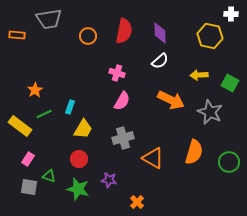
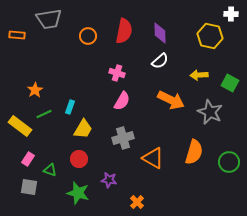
green triangle: moved 1 px right, 6 px up
green star: moved 4 px down
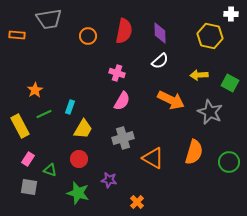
yellow rectangle: rotated 25 degrees clockwise
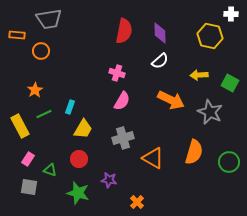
orange circle: moved 47 px left, 15 px down
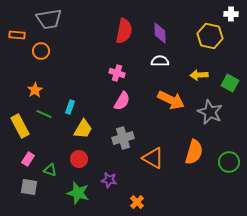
white semicircle: rotated 138 degrees counterclockwise
green line: rotated 49 degrees clockwise
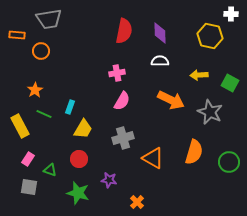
pink cross: rotated 28 degrees counterclockwise
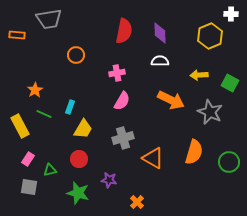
yellow hexagon: rotated 25 degrees clockwise
orange circle: moved 35 px right, 4 px down
green triangle: rotated 32 degrees counterclockwise
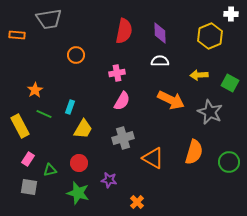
red circle: moved 4 px down
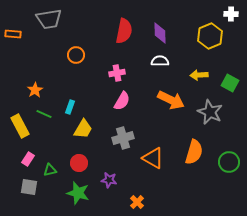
orange rectangle: moved 4 px left, 1 px up
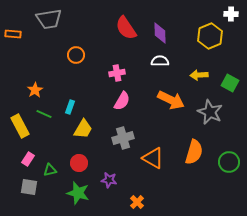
red semicircle: moved 2 px right, 3 px up; rotated 135 degrees clockwise
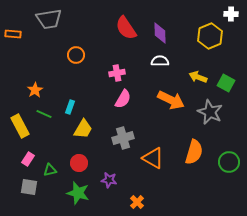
yellow arrow: moved 1 px left, 2 px down; rotated 24 degrees clockwise
green square: moved 4 px left
pink semicircle: moved 1 px right, 2 px up
